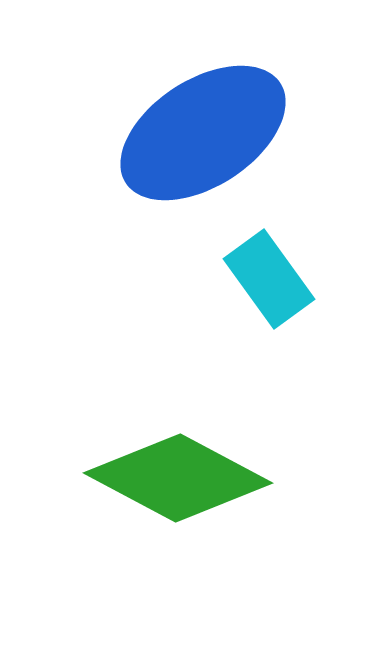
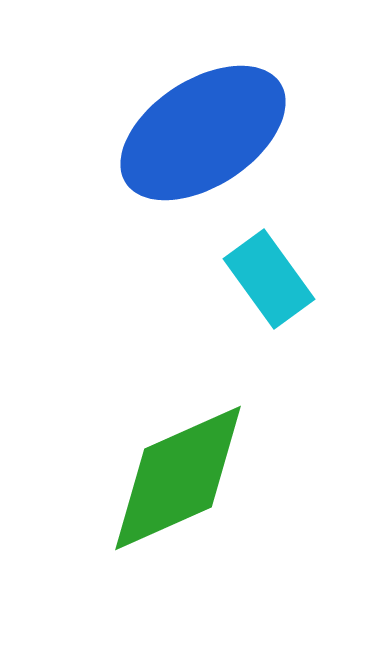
green diamond: rotated 52 degrees counterclockwise
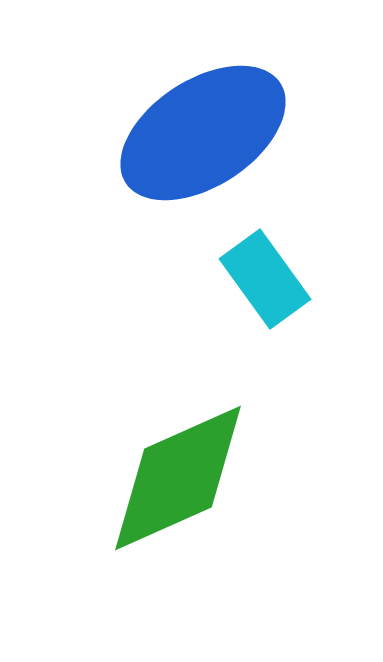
cyan rectangle: moved 4 px left
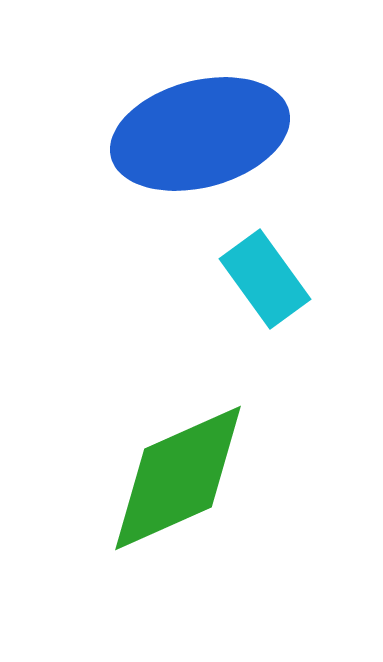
blue ellipse: moved 3 px left, 1 px down; rotated 18 degrees clockwise
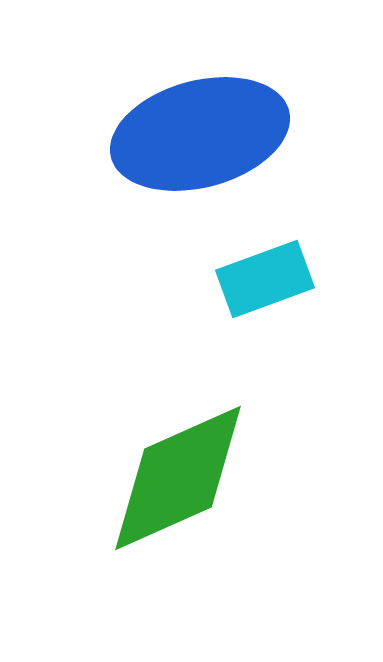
cyan rectangle: rotated 74 degrees counterclockwise
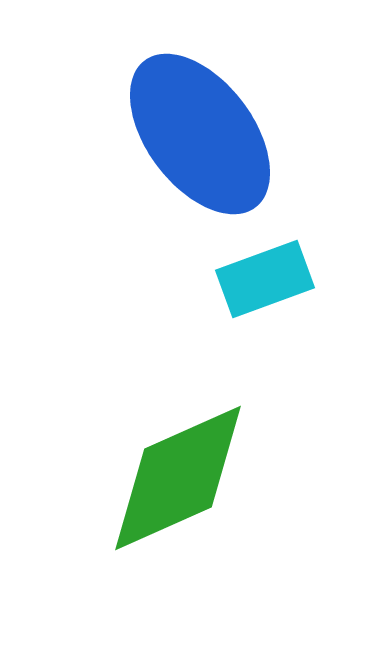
blue ellipse: rotated 68 degrees clockwise
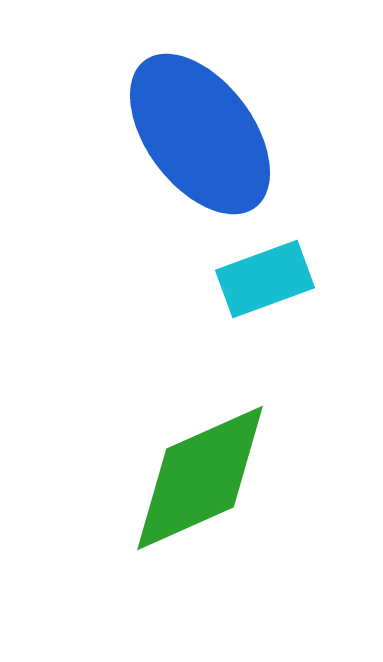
green diamond: moved 22 px right
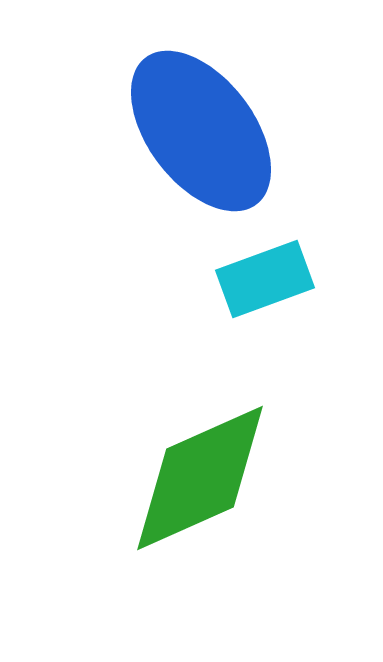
blue ellipse: moved 1 px right, 3 px up
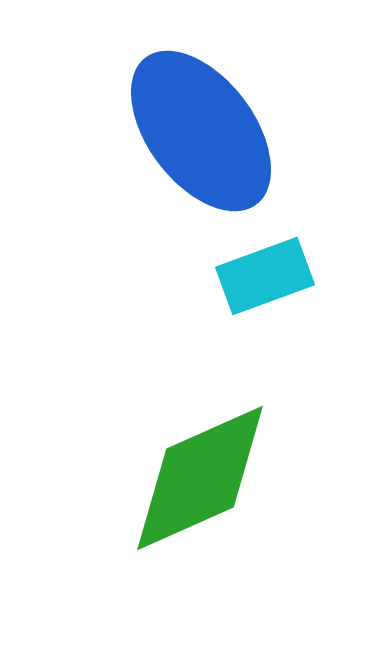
cyan rectangle: moved 3 px up
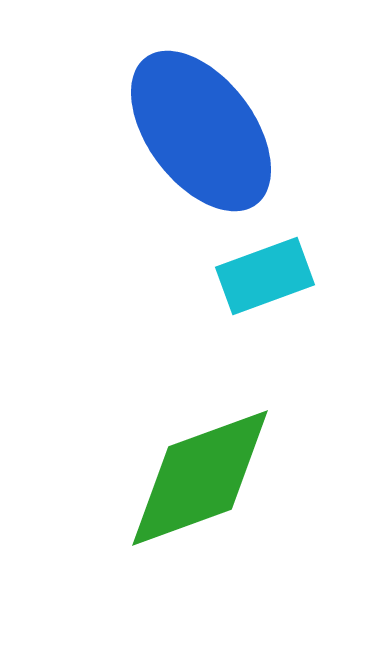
green diamond: rotated 4 degrees clockwise
